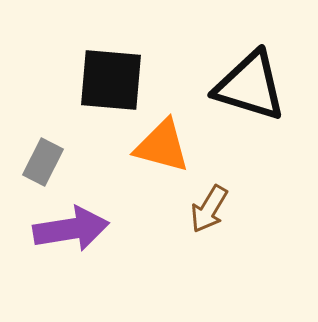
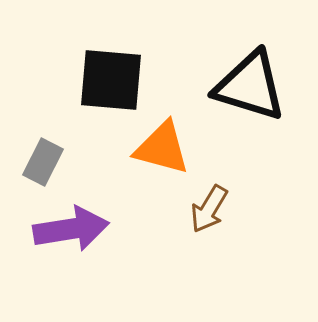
orange triangle: moved 2 px down
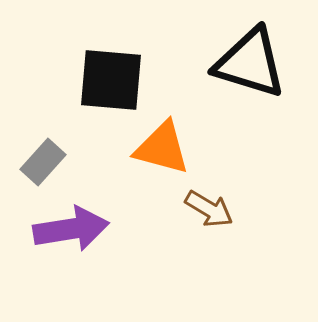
black triangle: moved 23 px up
gray rectangle: rotated 15 degrees clockwise
brown arrow: rotated 90 degrees counterclockwise
